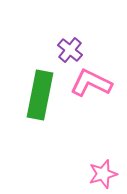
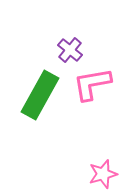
pink L-shape: moved 1 px right, 1 px down; rotated 36 degrees counterclockwise
green rectangle: rotated 18 degrees clockwise
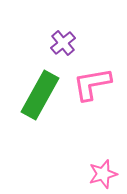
purple cross: moved 7 px left, 7 px up; rotated 10 degrees clockwise
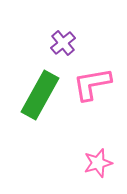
pink star: moved 5 px left, 11 px up
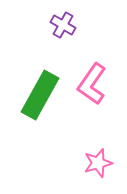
purple cross: moved 18 px up; rotated 20 degrees counterclockwise
pink L-shape: rotated 45 degrees counterclockwise
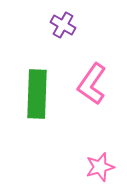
green rectangle: moved 3 px left, 1 px up; rotated 27 degrees counterclockwise
pink star: moved 2 px right, 4 px down
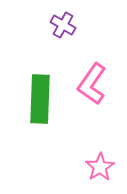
green rectangle: moved 3 px right, 5 px down
pink star: rotated 16 degrees counterclockwise
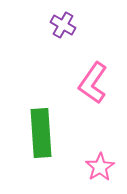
pink L-shape: moved 1 px right, 1 px up
green rectangle: moved 1 px right, 34 px down; rotated 6 degrees counterclockwise
